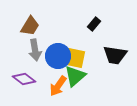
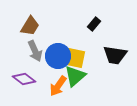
gray arrow: moved 1 px down; rotated 15 degrees counterclockwise
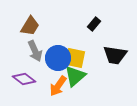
blue circle: moved 2 px down
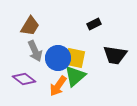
black rectangle: rotated 24 degrees clockwise
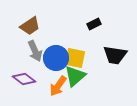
brown trapezoid: rotated 25 degrees clockwise
blue circle: moved 2 px left
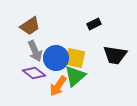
purple diamond: moved 10 px right, 6 px up
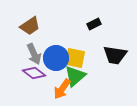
gray arrow: moved 1 px left, 3 px down
orange arrow: moved 4 px right, 3 px down
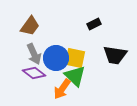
brown trapezoid: rotated 20 degrees counterclockwise
green triangle: rotated 35 degrees counterclockwise
